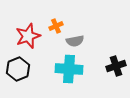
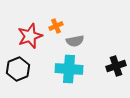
red star: moved 2 px right
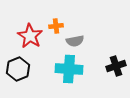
orange cross: rotated 16 degrees clockwise
red star: rotated 20 degrees counterclockwise
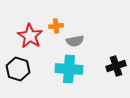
black hexagon: rotated 20 degrees counterclockwise
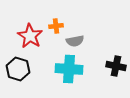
black cross: rotated 30 degrees clockwise
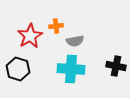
red star: rotated 10 degrees clockwise
cyan cross: moved 2 px right
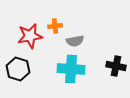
orange cross: moved 1 px left
red star: rotated 20 degrees clockwise
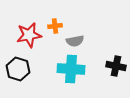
red star: moved 1 px left, 1 px up
